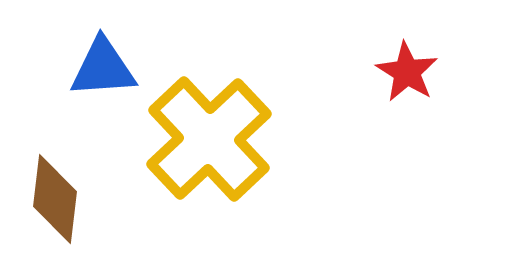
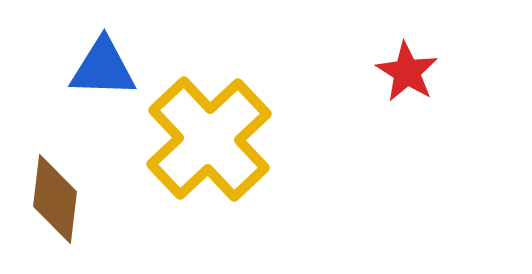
blue triangle: rotated 6 degrees clockwise
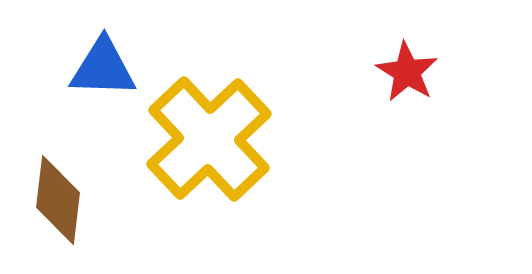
brown diamond: moved 3 px right, 1 px down
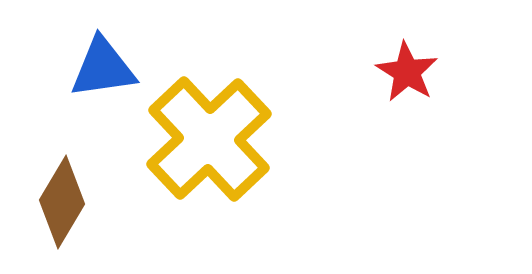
blue triangle: rotated 10 degrees counterclockwise
brown diamond: moved 4 px right, 2 px down; rotated 24 degrees clockwise
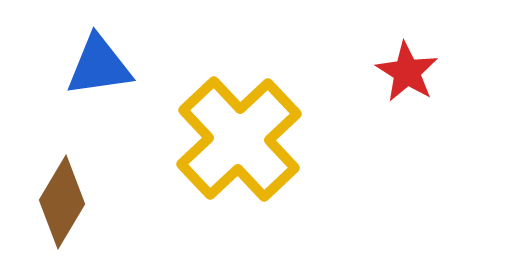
blue triangle: moved 4 px left, 2 px up
yellow cross: moved 30 px right
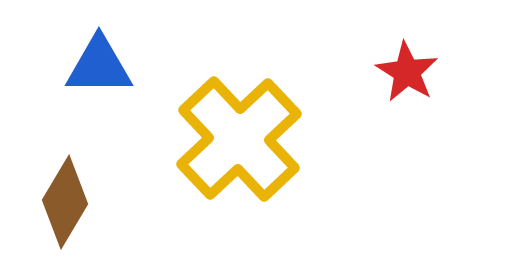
blue triangle: rotated 8 degrees clockwise
brown diamond: moved 3 px right
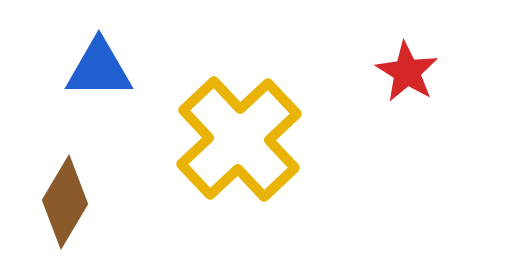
blue triangle: moved 3 px down
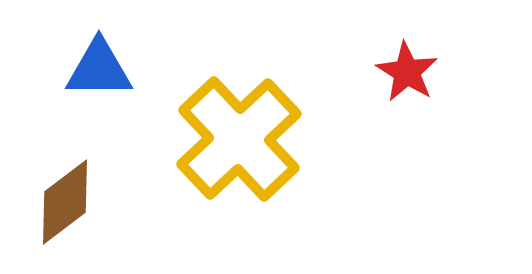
brown diamond: rotated 22 degrees clockwise
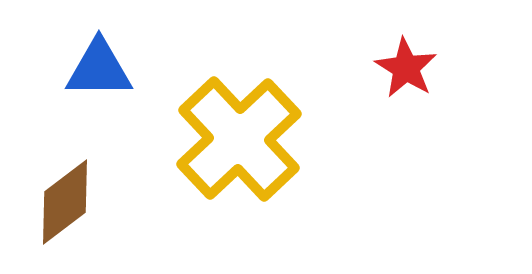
red star: moved 1 px left, 4 px up
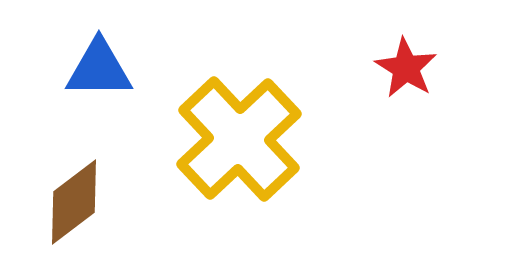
brown diamond: moved 9 px right
